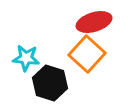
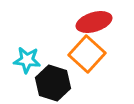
cyan star: moved 1 px right, 2 px down
black hexagon: moved 3 px right
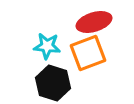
orange square: moved 1 px right, 1 px up; rotated 27 degrees clockwise
cyan star: moved 20 px right, 14 px up
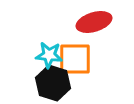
cyan star: moved 2 px right, 9 px down
orange square: moved 13 px left, 6 px down; rotated 21 degrees clockwise
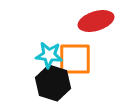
red ellipse: moved 2 px right, 1 px up
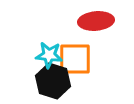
red ellipse: rotated 12 degrees clockwise
black hexagon: moved 2 px up
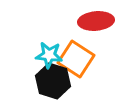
orange square: moved 1 px right; rotated 33 degrees clockwise
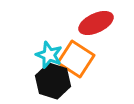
red ellipse: moved 2 px down; rotated 20 degrees counterclockwise
cyan star: rotated 16 degrees clockwise
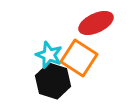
orange square: moved 3 px right, 1 px up
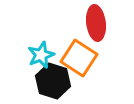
red ellipse: rotated 72 degrees counterclockwise
cyan star: moved 8 px left; rotated 28 degrees clockwise
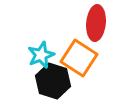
red ellipse: rotated 12 degrees clockwise
